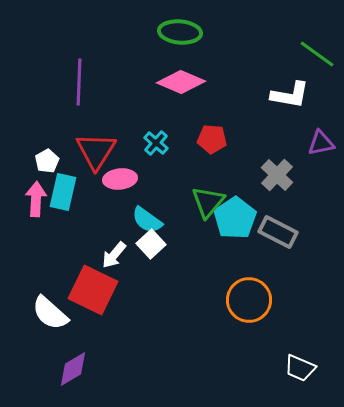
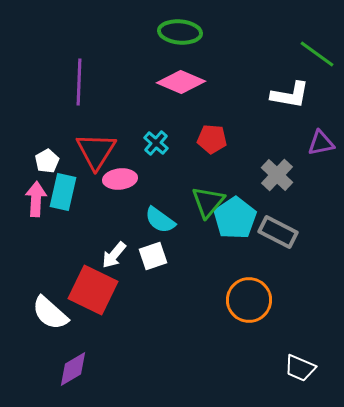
cyan semicircle: moved 13 px right
white square: moved 2 px right, 12 px down; rotated 24 degrees clockwise
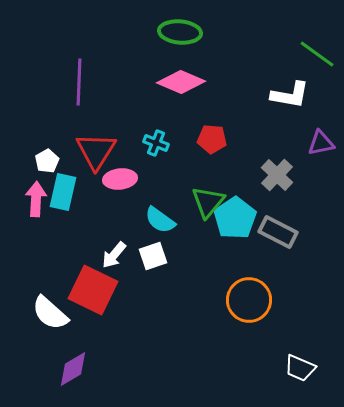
cyan cross: rotated 20 degrees counterclockwise
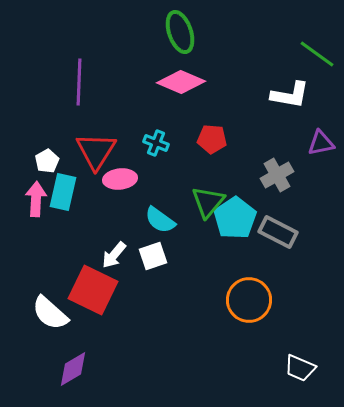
green ellipse: rotated 66 degrees clockwise
gray cross: rotated 16 degrees clockwise
